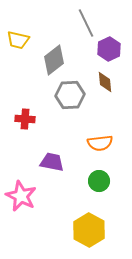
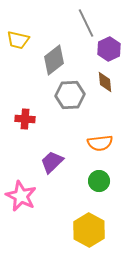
purple trapezoid: rotated 55 degrees counterclockwise
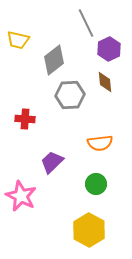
green circle: moved 3 px left, 3 px down
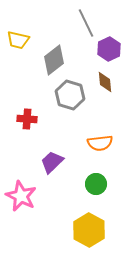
gray hexagon: rotated 20 degrees clockwise
red cross: moved 2 px right
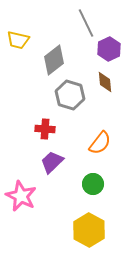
red cross: moved 18 px right, 10 px down
orange semicircle: rotated 45 degrees counterclockwise
green circle: moved 3 px left
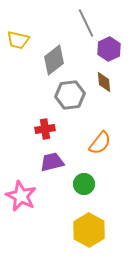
brown diamond: moved 1 px left
gray hexagon: rotated 24 degrees counterclockwise
red cross: rotated 12 degrees counterclockwise
purple trapezoid: rotated 30 degrees clockwise
green circle: moved 9 px left
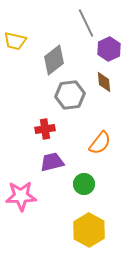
yellow trapezoid: moved 3 px left, 1 px down
pink star: rotated 28 degrees counterclockwise
